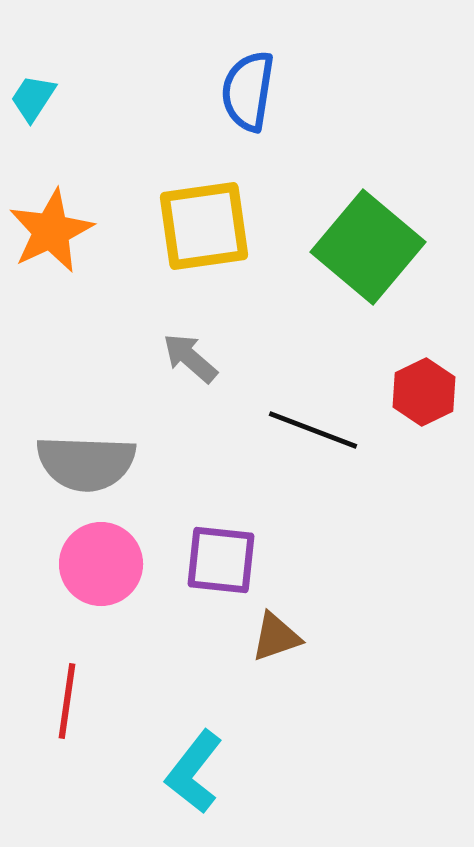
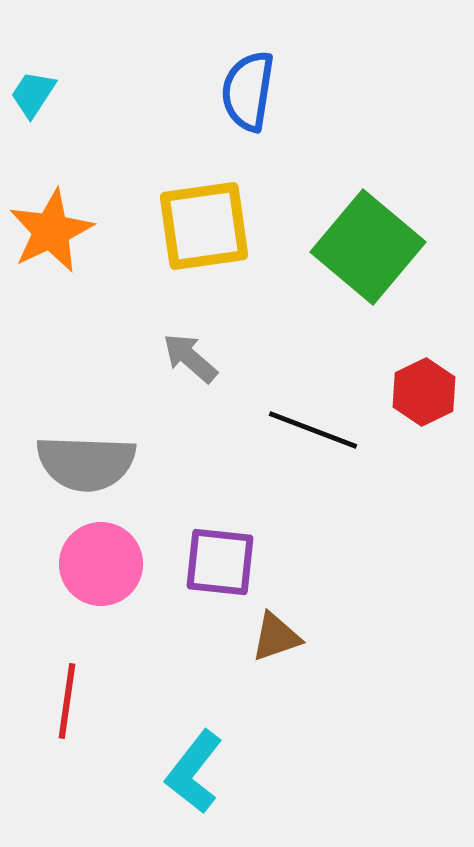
cyan trapezoid: moved 4 px up
purple square: moved 1 px left, 2 px down
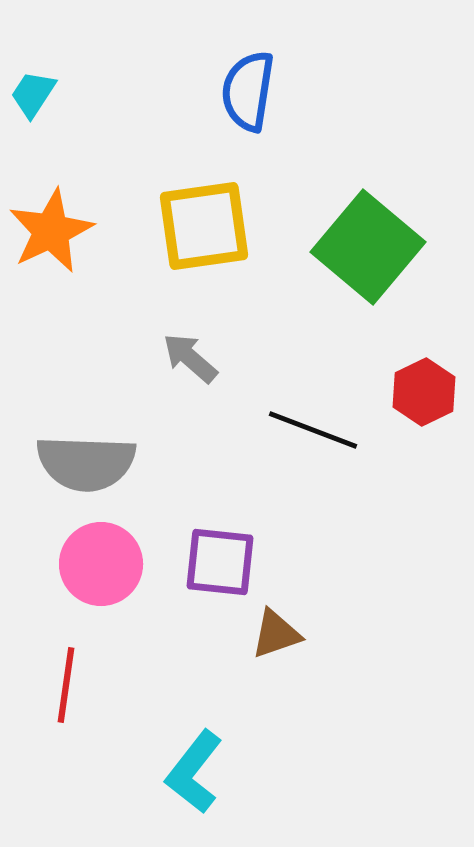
brown triangle: moved 3 px up
red line: moved 1 px left, 16 px up
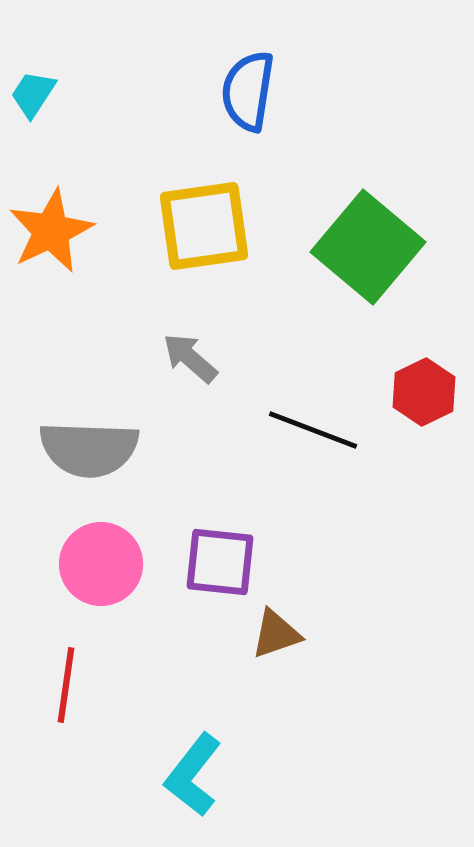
gray semicircle: moved 3 px right, 14 px up
cyan L-shape: moved 1 px left, 3 px down
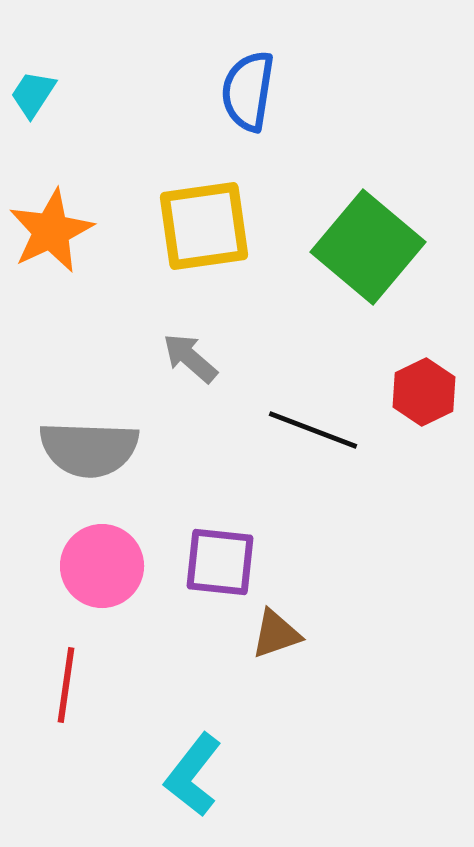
pink circle: moved 1 px right, 2 px down
